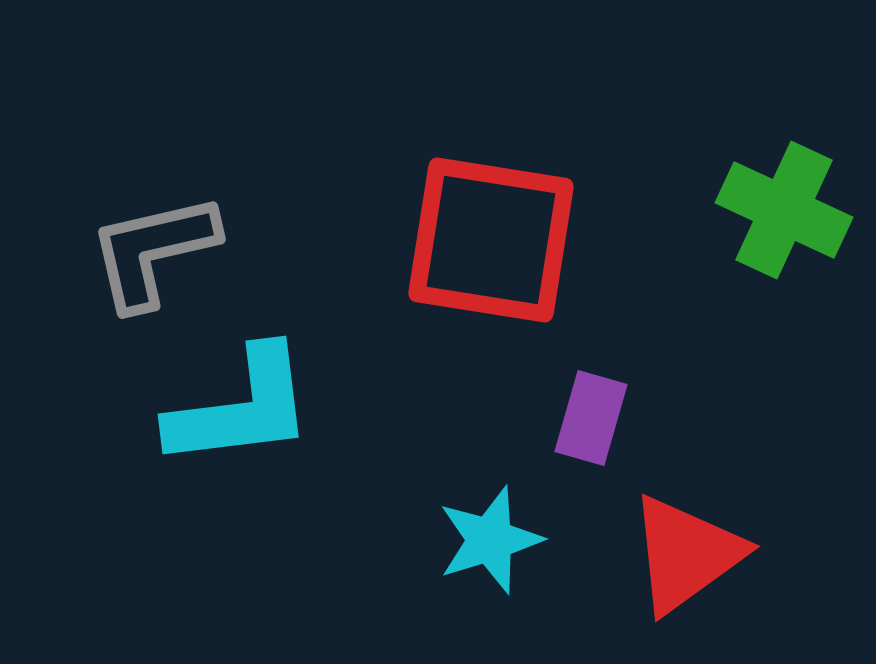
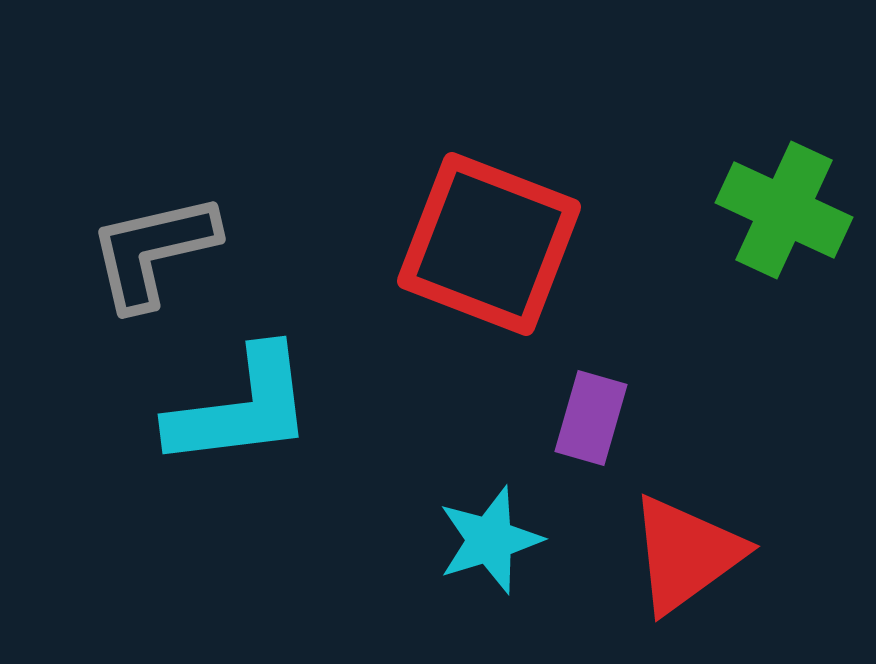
red square: moved 2 px left, 4 px down; rotated 12 degrees clockwise
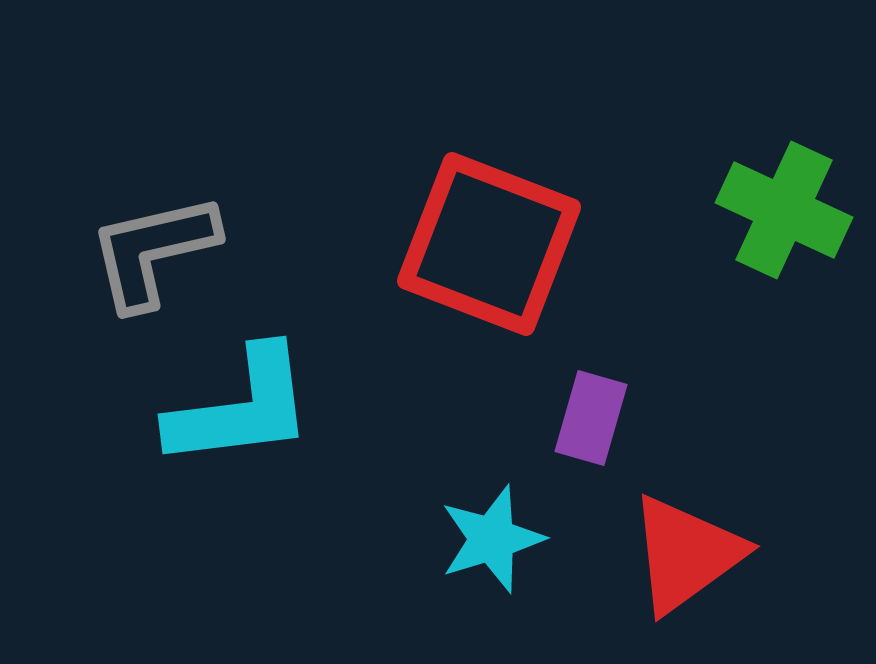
cyan star: moved 2 px right, 1 px up
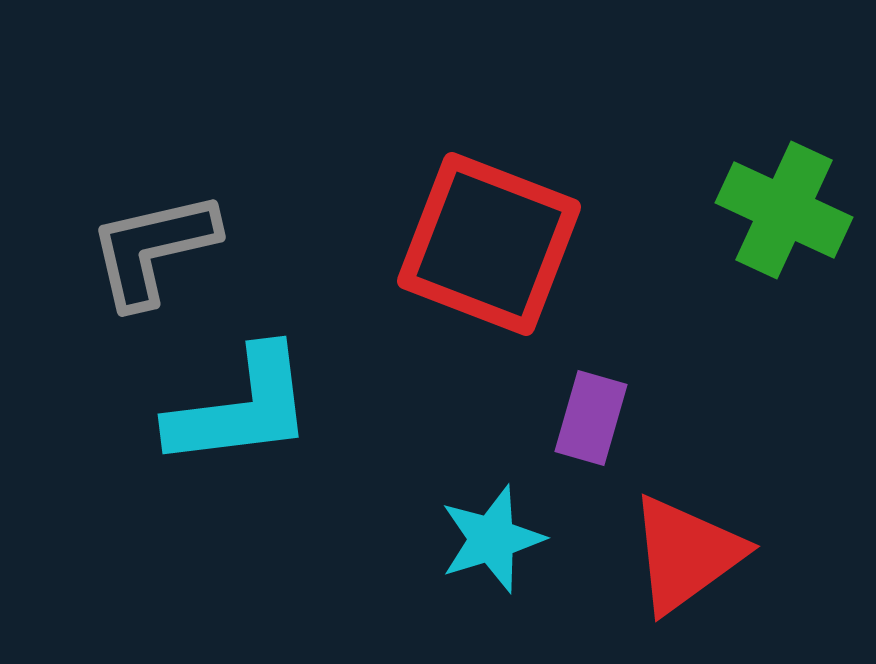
gray L-shape: moved 2 px up
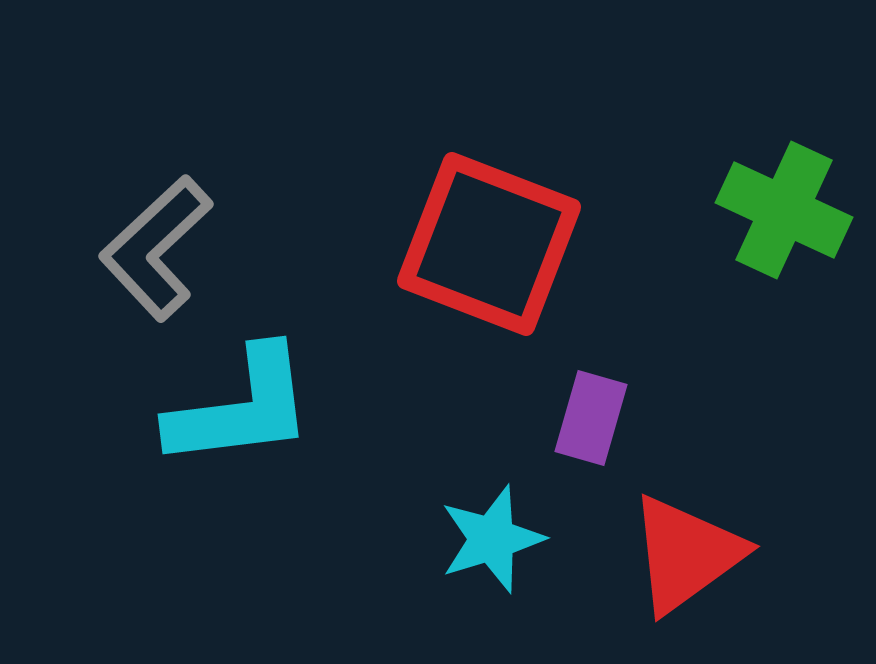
gray L-shape: moved 3 px right, 1 px up; rotated 30 degrees counterclockwise
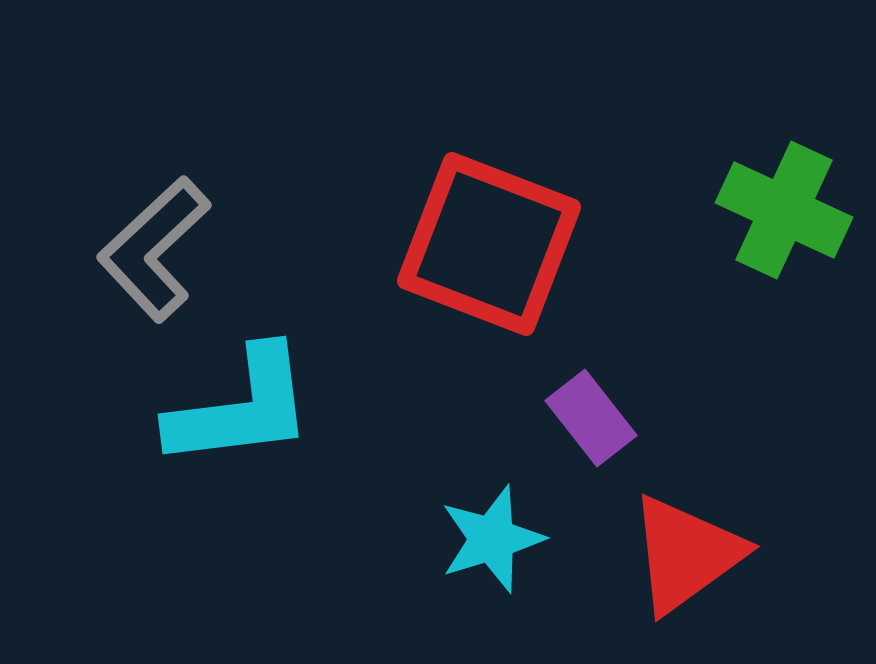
gray L-shape: moved 2 px left, 1 px down
purple rectangle: rotated 54 degrees counterclockwise
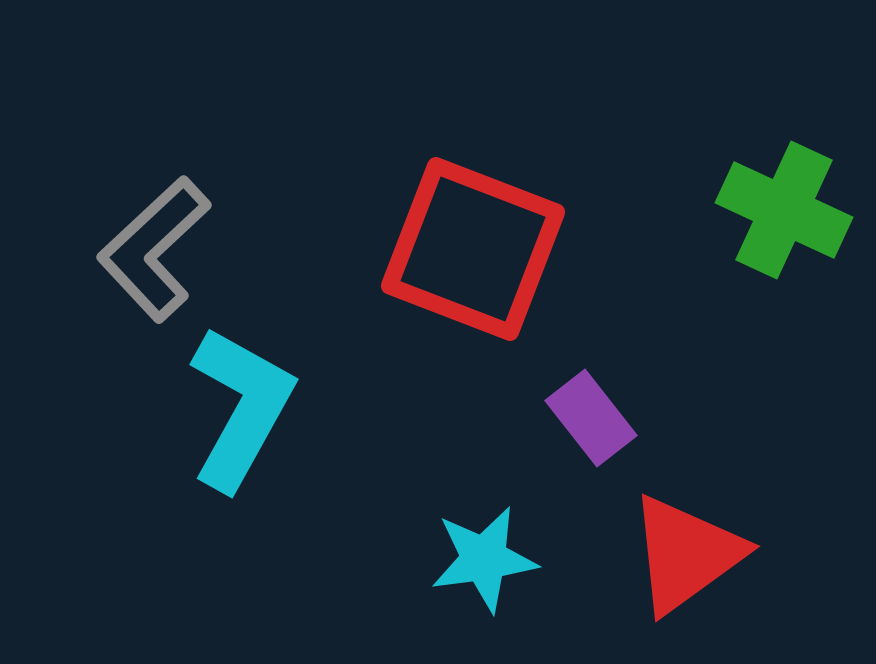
red square: moved 16 px left, 5 px down
cyan L-shape: rotated 54 degrees counterclockwise
cyan star: moved 8 px left, 20 px down; rotated 9 degrees clockwise
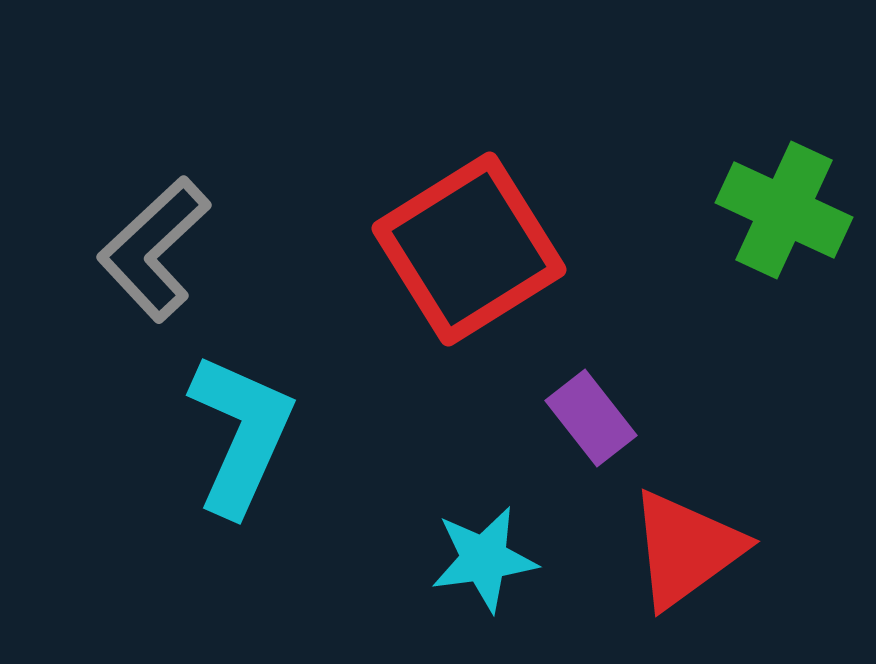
red square: moved 4 px left; rotated 37 degrees clockwise
cyan L-shape: moved 26 px down; rotated 5 degrees counterclockwise
red triangle: moved 5 px up
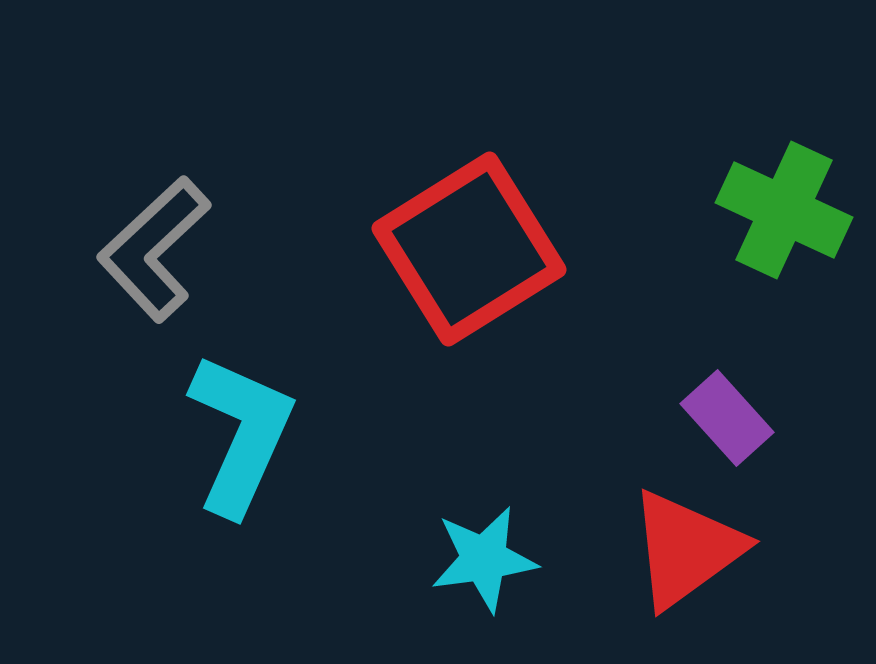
purple rectangle: moved 136 px right; rotated 4 degrees counterclockwise
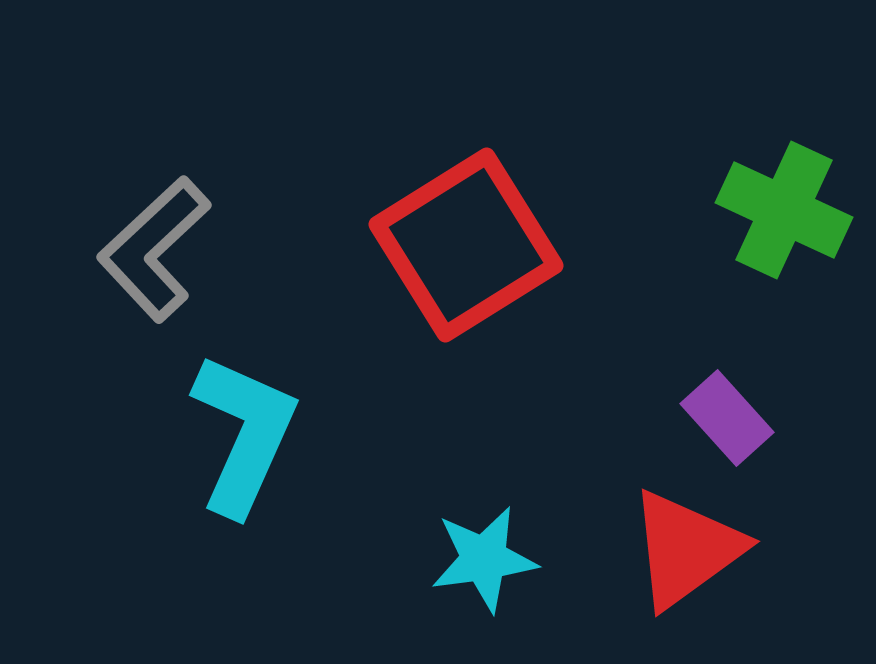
red square: moved 3 px left, 4 px up
cyan L-shape: moved 3 px right
